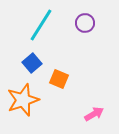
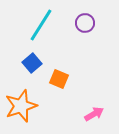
orange star: moved 2 px left, 6 px down
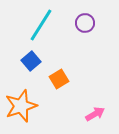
blue square: moved 1 px left, 2 px up
orange square: rotated 36 degrees clockwise
pink arrow: moved 1 px right
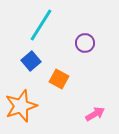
purple circle: moved 20 px down
orange square: rotated 30 degrees counterclockwise
